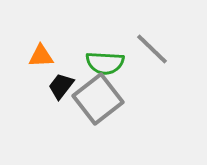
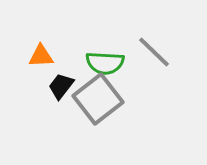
gray line: moved 2 px right, 3 px down
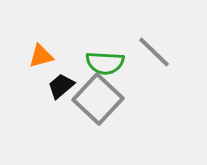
orange triangle: rotated 12 degrees counterclockwise
black trapezoid: rotated 12 degrees clockwise
gray square: rotated 9 degrees counterclockwise
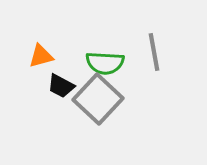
gray line: rotated 36 degrees clockwise
black trapezoid: rotated 112 degrees counterclockwise
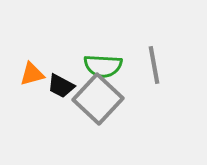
gray line: moved 13 px down
orange triangle: moved 9 px left, 18 px down
green semicircle: moved 2 px left, 3 px down
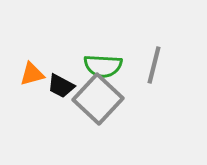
gray line: rotated 24 degrees clockwise
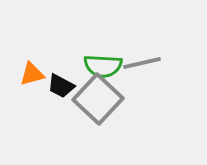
gray line: moved 12 px left, 2 px up; rotated 63 degrees clockwise
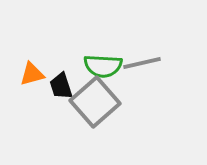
black trapezoid: rotated 44 degrees clockwise
gray square: moved 3 px left, 3 px down; rotated 6 degrees clockwise
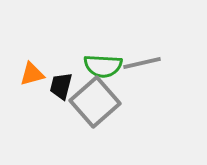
black trapezoid: rotated 32 degrees clockwise
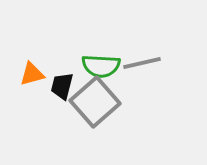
green semicircle: moved 2 px left
black trapezoid: moved 1 px right
